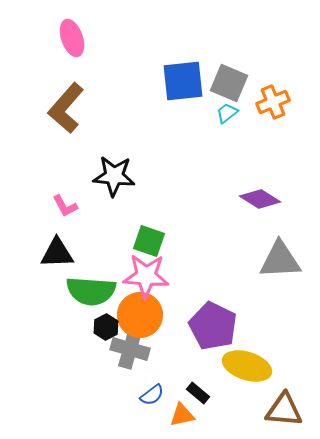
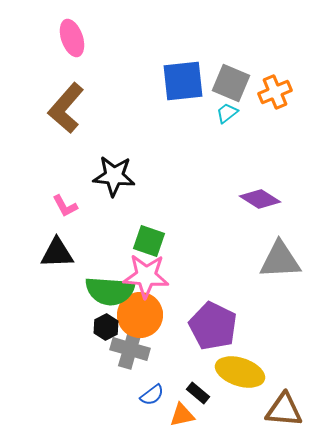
gray square: moved 2 px right
orange cross: moved 2 px right, 10 px up
green semicircle: moved 19 px right
yellow ellipse: moved 7 px left, 6 px down
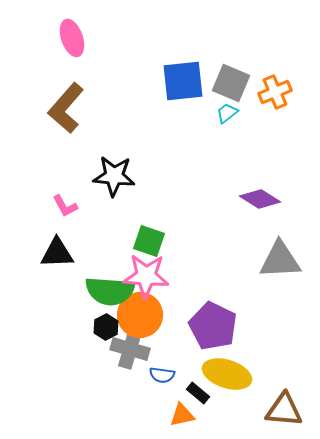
yellow ellipse: moved 13 px left, 2 px down
blue semicircle: moved 10 px right, 20 px up; rotated 45 degrees clockwise
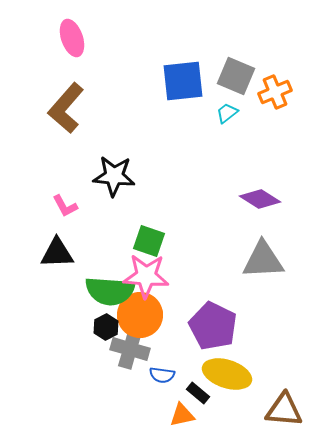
gray square: moved 5 px right, 7 px up
gray triangle: moved 17 px left
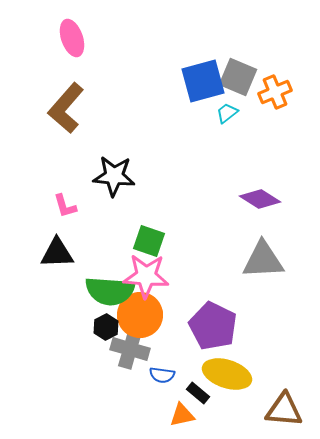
gray square: moved 2 px right, 1 px down
blue square: moved 20 px right; rotated 9 degrees counterclockwise
pink L-shape: rotated 12 degrees clockwise
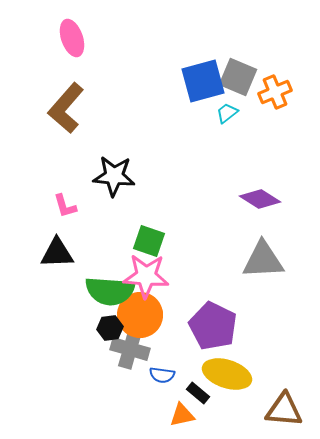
black hexagon: moved 4 px right, 1 px down; rotated 20 degrees clockwise
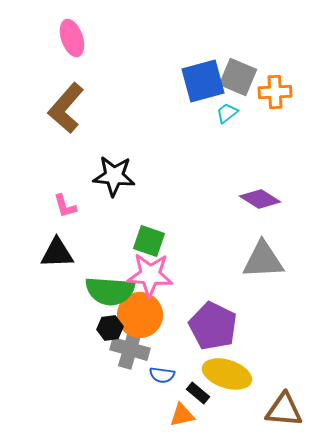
orange cross: rotated 20 degrees clockwise
pink star: moved 4 px right, 1 px up
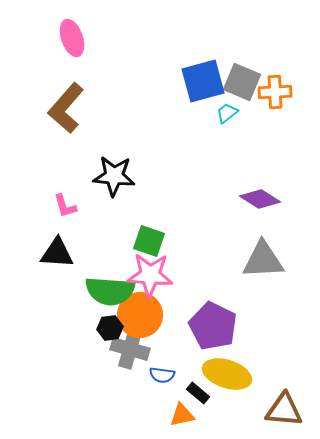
gray square: moved 4 px right, 5 px down
black triangle: rotated 6 degrees clockwise
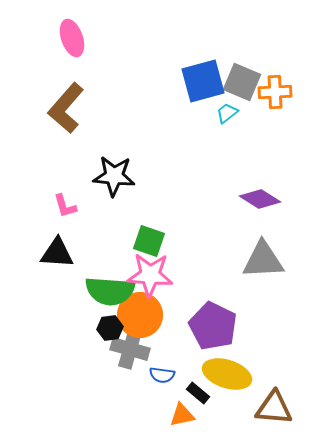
brown triangle: moved 10 px left, 2 px up
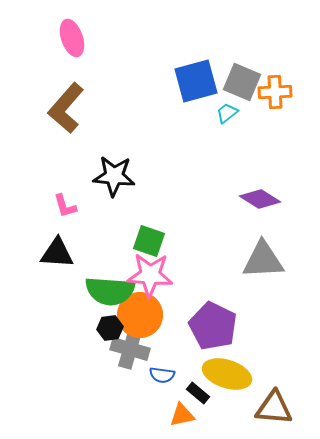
blue square: moved 7 px left
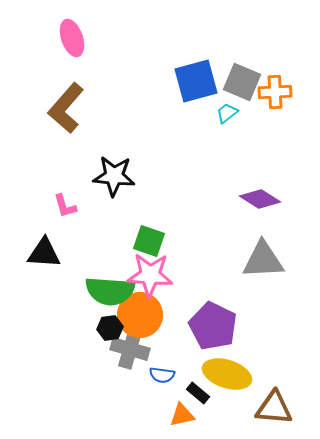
black triangle: moved 13 px left
